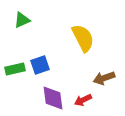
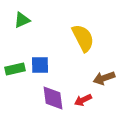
blue square: rotated 18 degrees clockwise
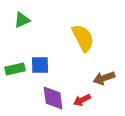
red arrow: moved 1 px left
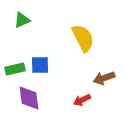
purple diamond: moved 24 px left
